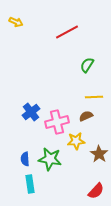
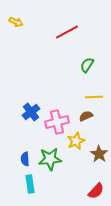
yellow star: rotated 18 degrees counterclockwise
green star: rotated 15 degrees counterclockwise
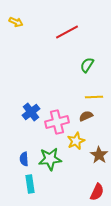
brown star: moved 1 px down
blue semicircle: moved 1 px left
red semicircle: moved 1 px right, 1 px down; rotated 18 degrees counterclockwise
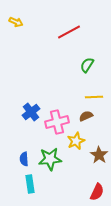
red line: moved 2 px right
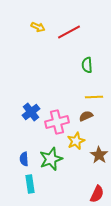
yellow arrow: moved 22 px right, 5 px down
green semicircle: rotated 35 degrees counterclockwise
green star: moved 1 px right; rotated 15 degrees counterclockwise
red semicircle: moved 2 px down
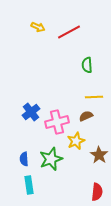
cyan rectangle: moved 1 px left, 1 px down
red semicircle: moved 2 px up; rotated 18 degrees counterclockwise
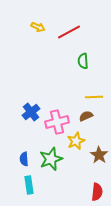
green semicircle: moved 4 px left, 4 px up
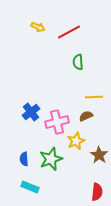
green semicircle: moved 5 px left, 1 px down
cyan rectangle: moved 1 px right, 2 px down; rotated 60 degrees counterclockwise
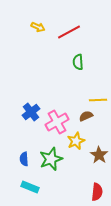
yellow line: moved 4 px right, 3 px down
pink cross: rotated 15 degrees counterclockwise
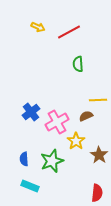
green semicircle: moved 2 px down
yellow star: rotated 12 degrees counterclockwise
green star: moved 1 px right, 2 px down
cyan rectangle: moved 1 px up
red semicircle: moved 1 px down
